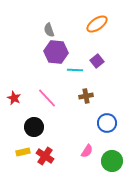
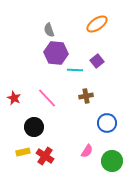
purple hexagon: moved 1 px down
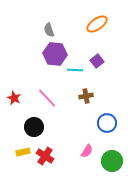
purple hexagon: moved 1 px left, 1 px down
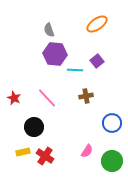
blue circle: moved 5 px right
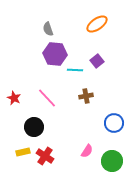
gray semicircle: moved 1 px left, 1 px up
blue circle: moved 2 px right
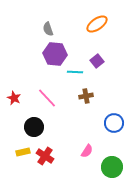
cyan line: moved 2 px down
green circle: moved 6 px down
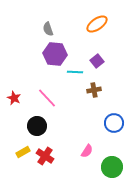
brown cross: moved 8 px right, 6 px up
black circle: moved 3 px right, 1 px up
yellow rectangle: rotated 16 degrees counterclockwise
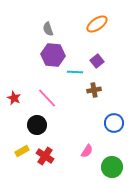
purple hexagon: moved 2 px left, 1 px down
black circle: moved 1 px up
yellow rectangle: moved 1 px left, 1 px up
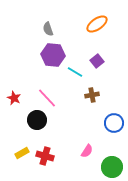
cyan line: rotated 28 degrees clockwise
brown cross: moved 2 px left, 5 px down
black circle: moved 5 px up
yellow rectangle: moved 2 px down
red cross: rotated 18 degrees counterclockwise
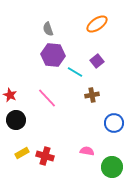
red star: moved 4 px left, 3 px up
black circle: moved 21 px left
pink semicircle: rotated 112 degrees counterclockwise
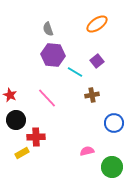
pink semicircle: rotated 24 degrees counterclockwise
red cross: moved 9 px left, 19 px up; rotated 18 degrees counterclockwise
